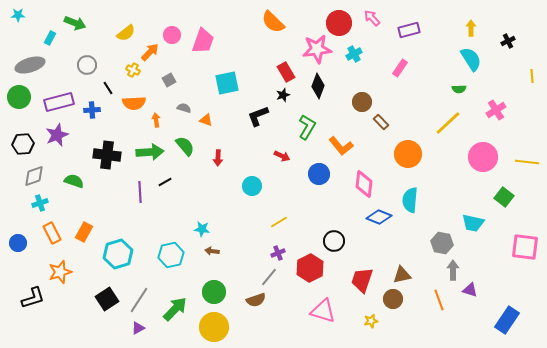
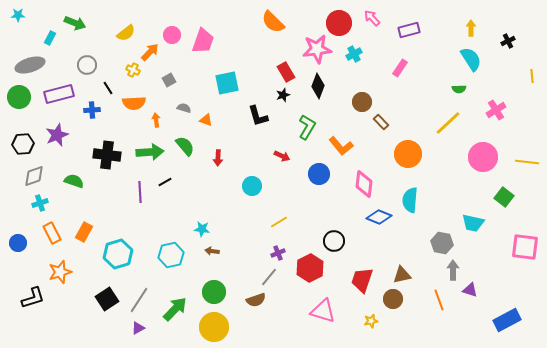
purple rectangle at (59, 102): moved 8 px up
black L-shape at (258, 116): rotated 85 degrees counterclockwise
blue rectangle at (507, 320): rotated 28 degrees clockwise
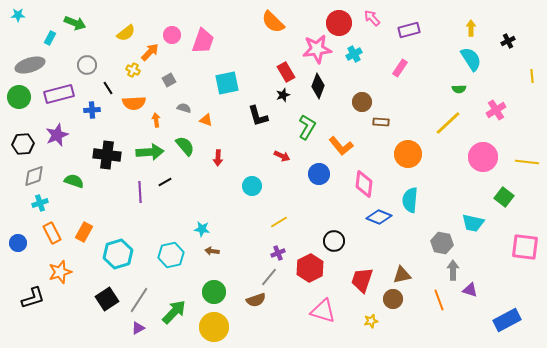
brown rectangle at (381, 122): rotated 42 degrees counterclockwise
green arrow at (175, 309): moved 1 px left, 3 px down
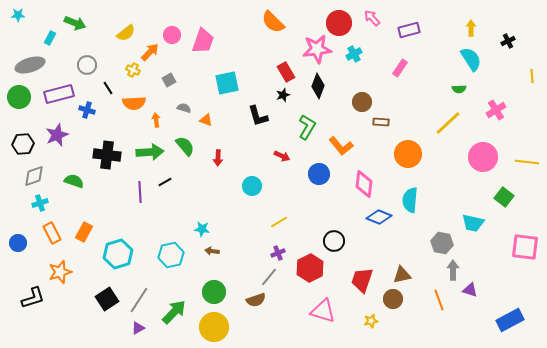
blue cross at (92, 110): moved 5 px left; rotated 21 degrees clockwise
blue rectangle at (507, 320): moved 3 px right
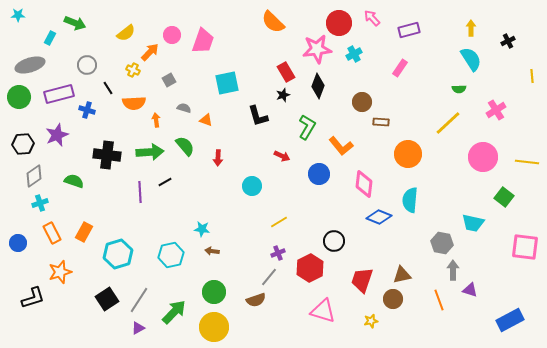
gray diamond at (34, 176): rotated 15 degrees counterclockwise
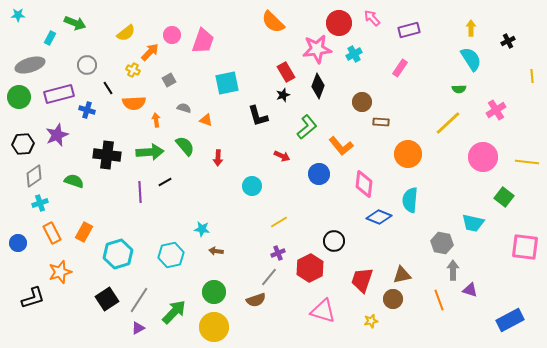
green L-shape at (307, 127): rotated 20 degrees clockwise
brown arrow at (212, 251): moved 4 px right
